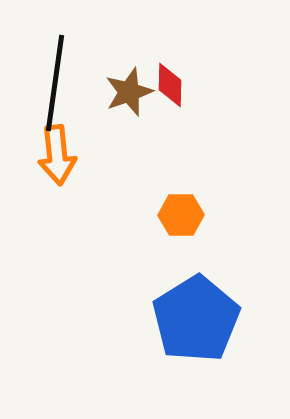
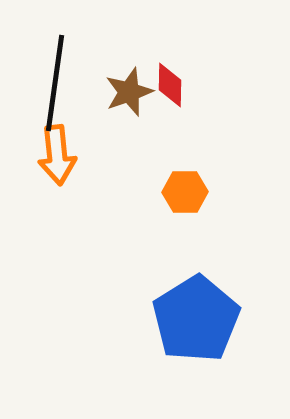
orange hexagon: moved 4 px right, 23 px up
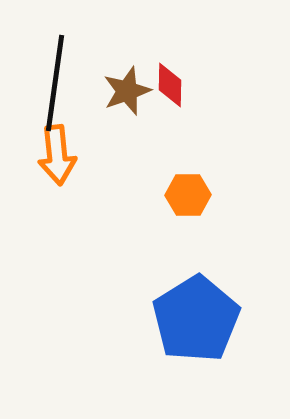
brown star: moved 2 px left, 1 px up
orange hexagon: moved 3 px right, 3 px down
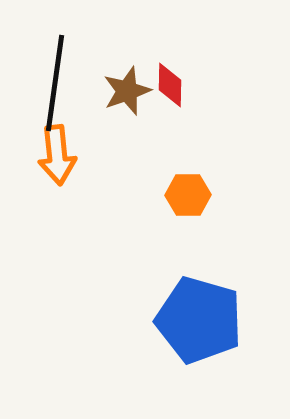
blue pentagon: moved 3 px right, 1 px down; rotated 24 degrees counterclockwise
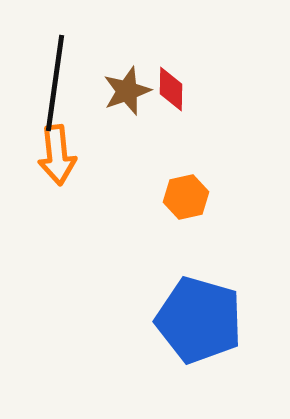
red diamond: moved 1 px right, 4 px down
orange hexagon: moved 2 px left, 2 px down; rotated 12 degrees counterclockwise
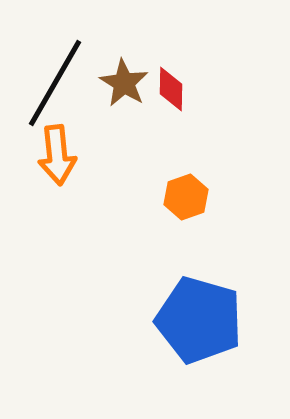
black line: rotated 22 degrees clockwise
brown star: moved 3 px left, 8 px up; rotated 21 degrees counterclockwise
orange hexagon: rotated 6 degrees counterclockwise
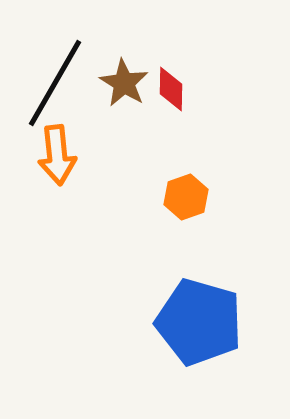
blue pentagon: moved 2 px down
